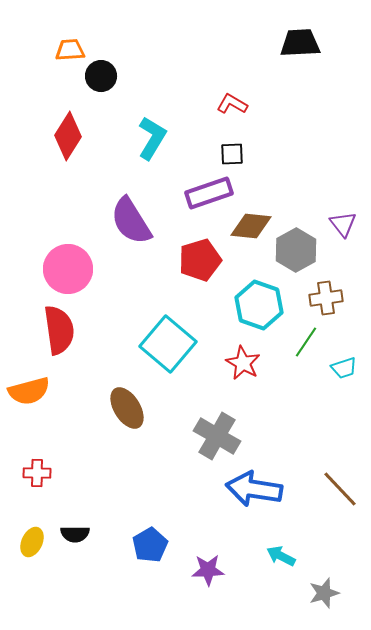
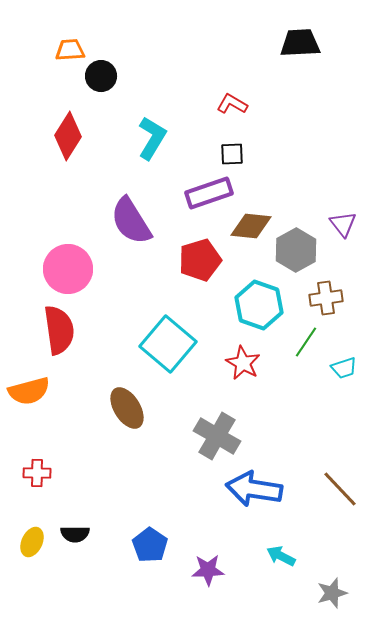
blue pentagon: rotated 8 degrees counterclockwise
gray star: moved 8 px right
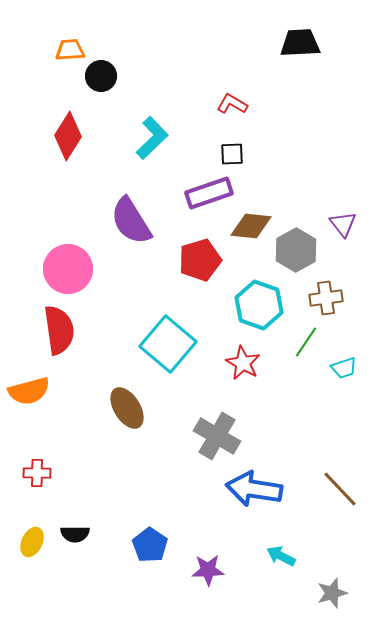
cyan L-shape: rotated 15 degrees clockwise
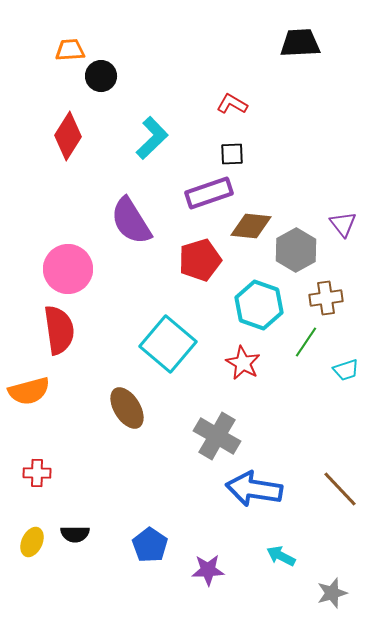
cyan trapezoid: moved 2 px right, 2 px down
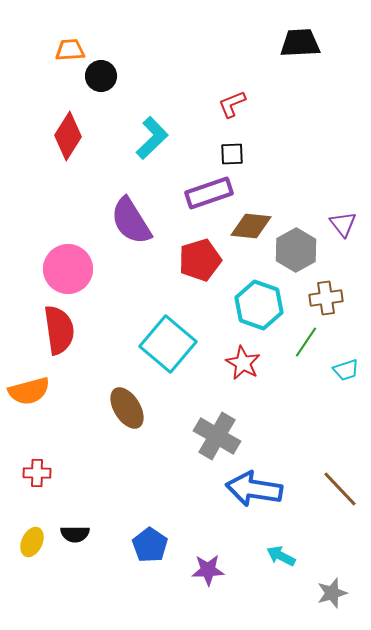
red L-shape: rotated 52 degrees counterclockwise
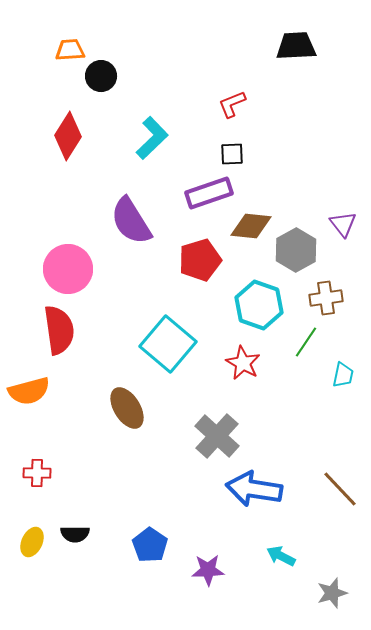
black trapezoid: moved 4 px left, 3 px down
cyan trapezoid: moved 3 px left, 5 px down; rotated 60 degrees counterclockwise
gray cross: rotated 12 degrees clockwise
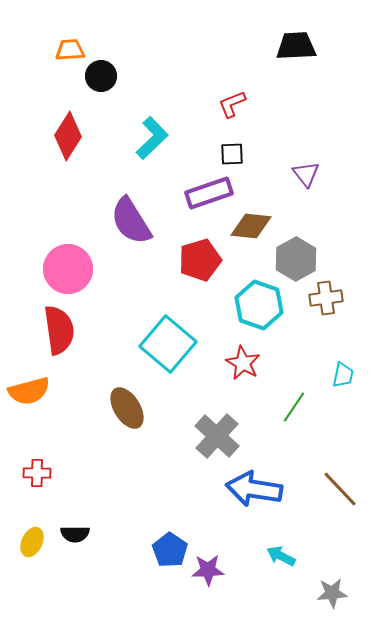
purple triangle: moved 37 px left, 50 px up
gray hexagon: moved 9 px down
green line: moved 12 px left, 65 px down
blue pentagon: moved 20 px right, 5 px down
gray star: rotated 12 degrees clockwise
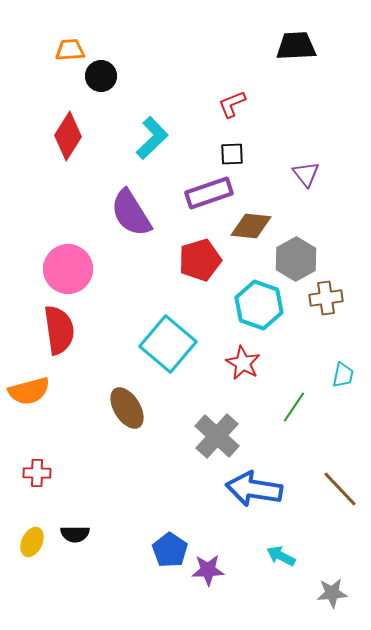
purple semicircle: moved 8 px up
